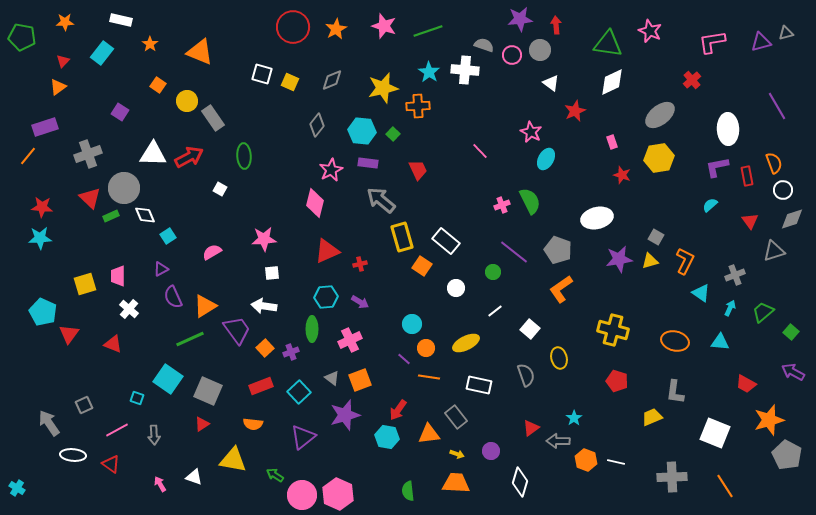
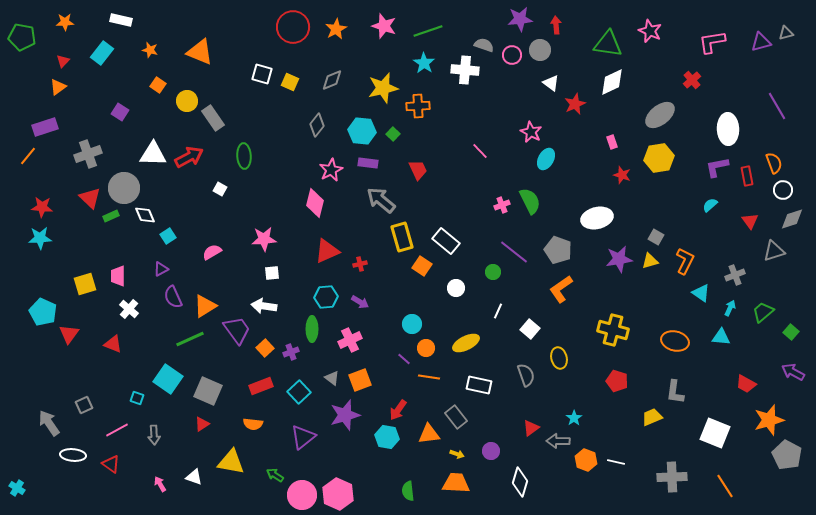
orange star at (150, 44): moved 6 px down; rotated 21 degrees counterclockwise
cyan star at (429, 72): moved 5 px left, 9 px up
red star at (575, 111): moved 7 px up
white line at (495, 311): moved 3 px right; rotated 28 degrees counterclockwise
cyan triangle at (720, 342): moved 1 px right, 5 px up
yellow triangle at (233, 460): moved 2 px left, 2 px down
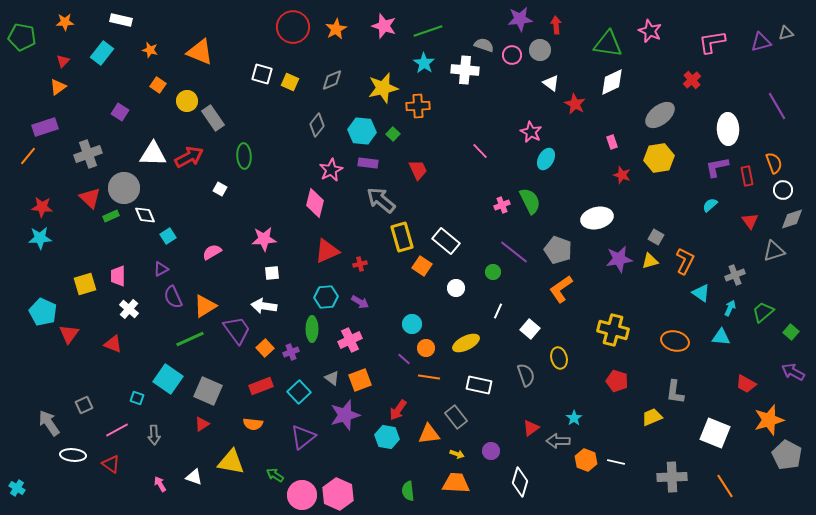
red star at (575, 104): rotated 20 degrees counterclockwise
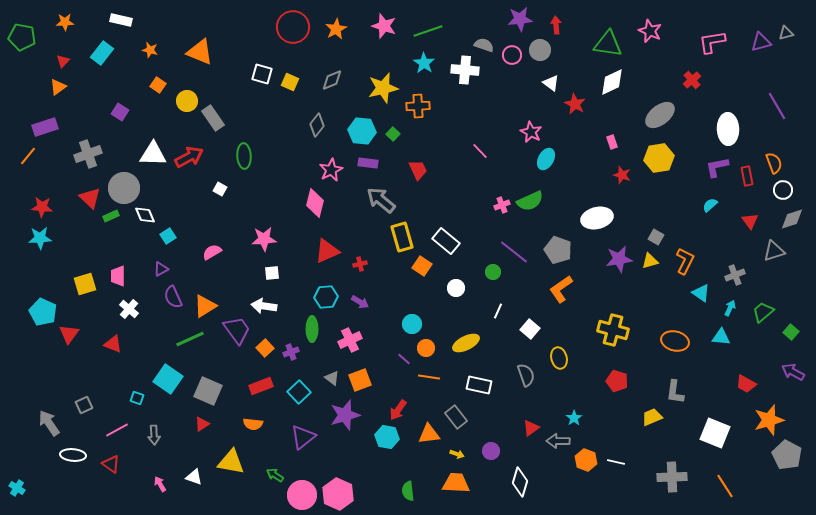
green semicircle at (530, 201): rotated 92 degrees clockwise
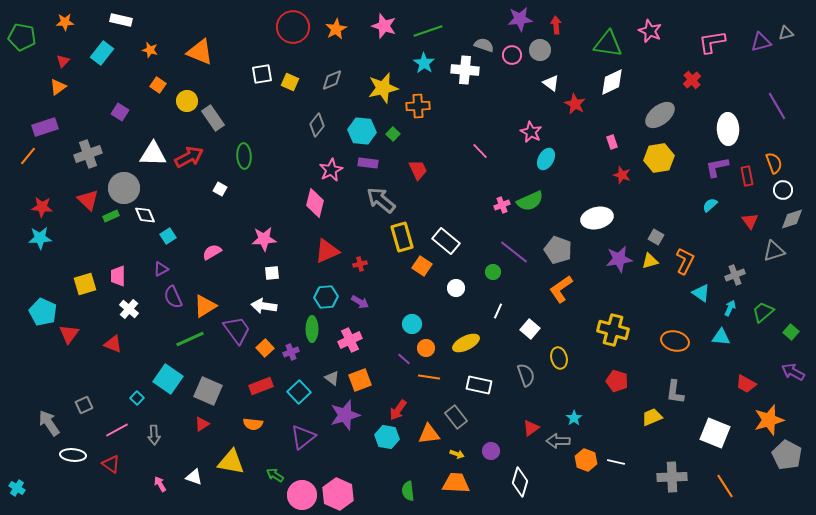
white square at (262, 74): rotated 25 degrees counterclockwise
red triangle at (90, 198): moved 2 px left, 2 px down
cyan square at (137, 398): rotated 24 degrees clockwise
